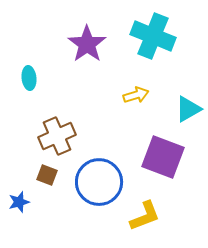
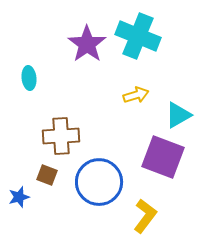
cyan cross: moved 15 px left
cyan triangle: moved 10 px left, 6 px down
brown cross: moved 4 px right; rotated 21 degrees clockwise
blue star: moved 5 px up
yellow L-shape: rotated 32 degrees counterclockwise
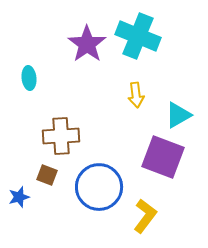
yellow arrow: rotated 100 degrees clockwise
blue circle: moved 5 px down
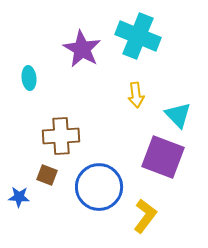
purple star: moved 5 px left, 5 px down; rotated 6 degrees counterclockwise
cyan triangle: rotated 44 degrees counterclockwise
blue star: rotated 20 degrees clockwise
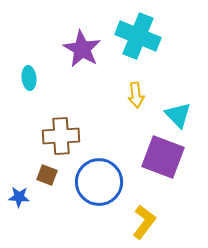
blue circle: moved 5 px up
yellow L-shape: moved 1 px left, 6 px down
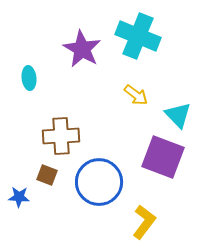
yellow arrow: rotated 45 degrees counterclockwise
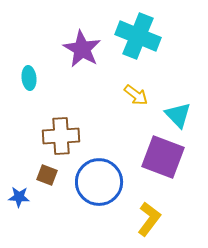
yellow L-shape: moved 5 px right, 3 px up
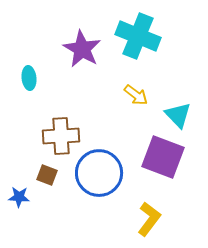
blue circle: moved 9 px up
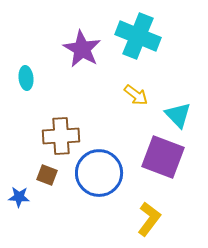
cyan ellipse: moved 3 px left
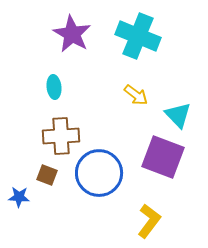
purple star: moved 10 px left, 15 px up
cyan ellipse: moved 28 px right, 9 px down
yellow L-shape: moved 2 px down
